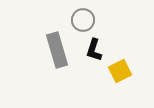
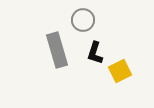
black L-shape: moved 1 px right, 3 px down
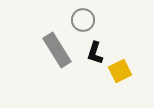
gray rectangle: rotated 16 degrees counterclockwise
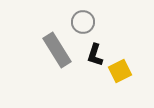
gray circle: moved 2 px down
black L-shape: moved 2 px down
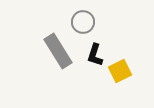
gray rectangle: moved 1 px right, 1 px down
